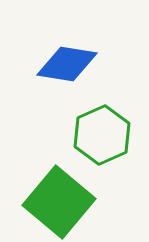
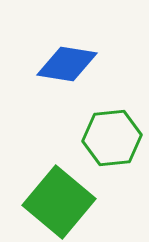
green hexagon: moved 10 px right, 3 px down; rotated 18 degrees clockwise
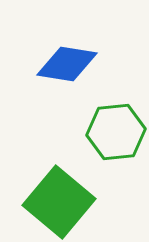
green hexagon: moved 4 px right, 6 px up
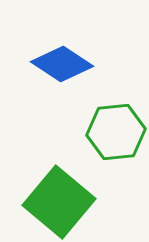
blue diamond: moved 5 px left; rotated 24 degrees clockwise
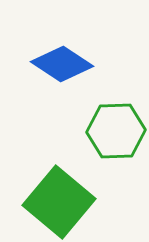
green hexagon: moved 1 px up; rotated 4 degrees clockwise
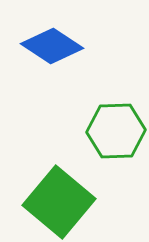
blue diamond: moved 10 px left, 18 px up
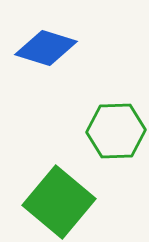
blue diamond: moved 6 px left, 2 px down; rotated 16 degrees counterclockwise
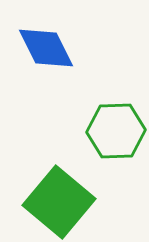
blue diamond: rotated 46 degrees clockwise
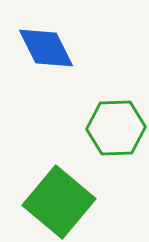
green hexagon: moved 3 px up
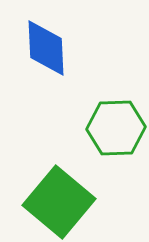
blue diamond: rotated 24 degrees clockwise
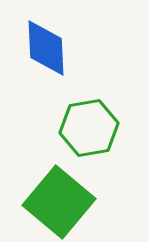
green hexagon: moved 27 px left; rotated 8 degrees counterclockwise
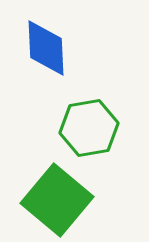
green square: moved 2 px left, 2 px up
